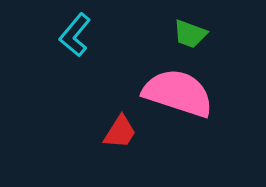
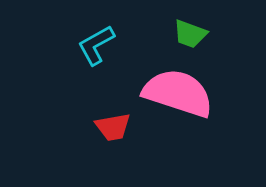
cyan L-shape: moved 21 px right, 10 px down; rotated 21 degrees clockwise
red trapezoid: moved 7 px left, 5 px up; rotated 48 degrees clockwise
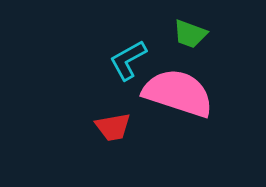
cyan L-shape: moved 32 px right, 15 px down
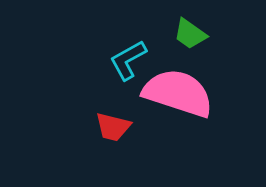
green trapezoid: rotated 15 degrees clockwise
red trapezoid: rotated 24 degrees clockwise
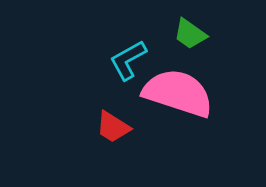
red trapezoid: rotated 18 degrees clockwise
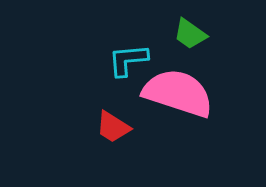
cyan L-shape: rotated 24 degrees clockwise
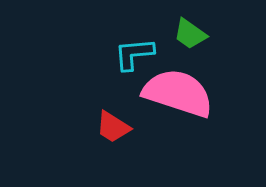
cyan L-shape: moved 6 px right, 6 px up
